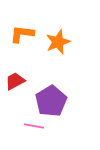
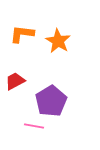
orange star: moved 1 px up; rotated 20 degrees counterclockwise
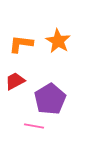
orange L-shape: moved 1 px left, 10 px down
purple pentagon: moved 1 px left, 2 px up
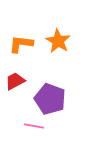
purple pentagon: rotated 20 degrees counterclockwise
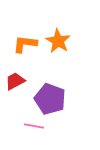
orange L-shape: moved 4 px right
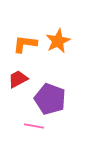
orange star: rotated 15 degrees clockwise
red trapezoid: moved 3 px right, 2 px up
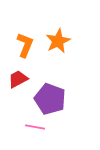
orange L-shape: moved 1 px down; rotated 105 degrees clockwise
pink line: moved 1 px right, 1 px down
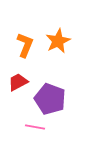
red trapezoid: moved 3 px down
